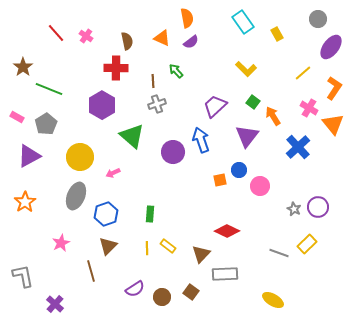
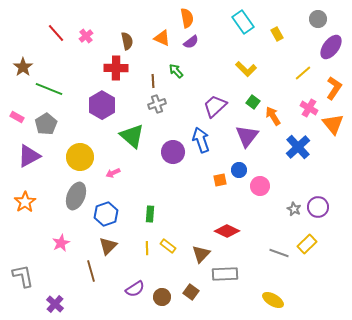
pink cross at (86, 36): rotated 16 degrees clockwise
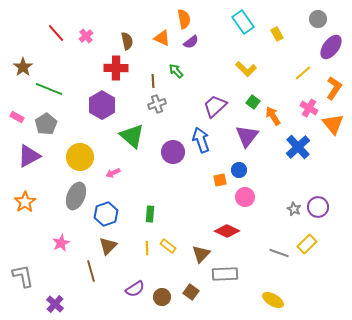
orange semicircle at (187, 18): moved 3 px left, 1 px down
pink circle at (260, 186): moved 15 px left, 11 px down
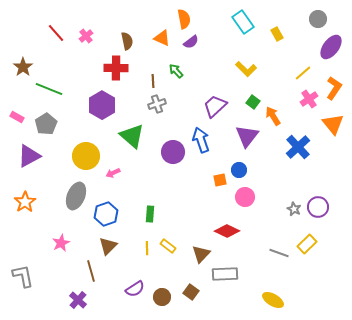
pink cross at (309, 108): moved 9 px up; rotated 24 degrees clockwise
yellow circle at (80, 157): moved 6 px right, 1 px up
purple cross at (55, 304): moved 23 px right, 4 px up
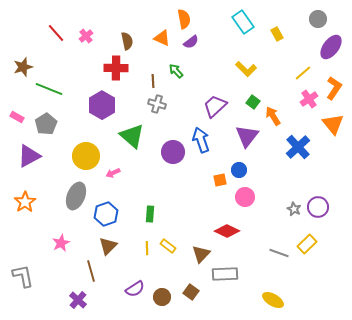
brown star at (23, 67): rotated 18 degrees clockwise
gray cross at (157, 104): rotated 36 degrees clockwise
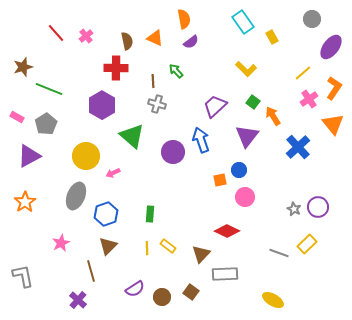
gray circle at (318, 19): moved 6 px left
yellow rectangle at (277, 34): moved 5 px left, 3 px down
orange triangle at (162, 38): moved 7 px left
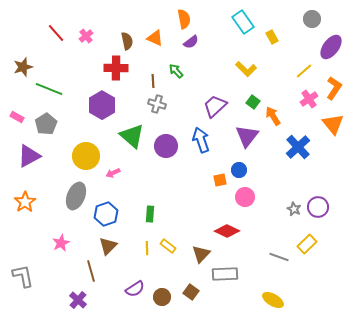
yellow line at (303, 73): moved 1 px right, 2 px up
purple circle at (173, 152): moved 7 px left, 6 px up
gray line at (279, 253): moved 4 px down
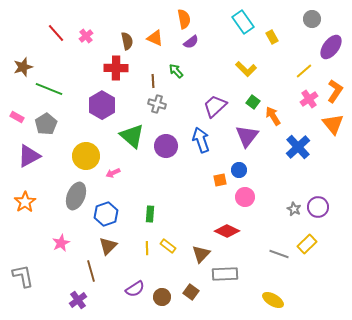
orange L-shape at (334, 88): moved 1 px right, 3 px down
gray line at (279, 257): moved 3 px up
purple cross at (78, 300): rotated 12 degrees clockwise
